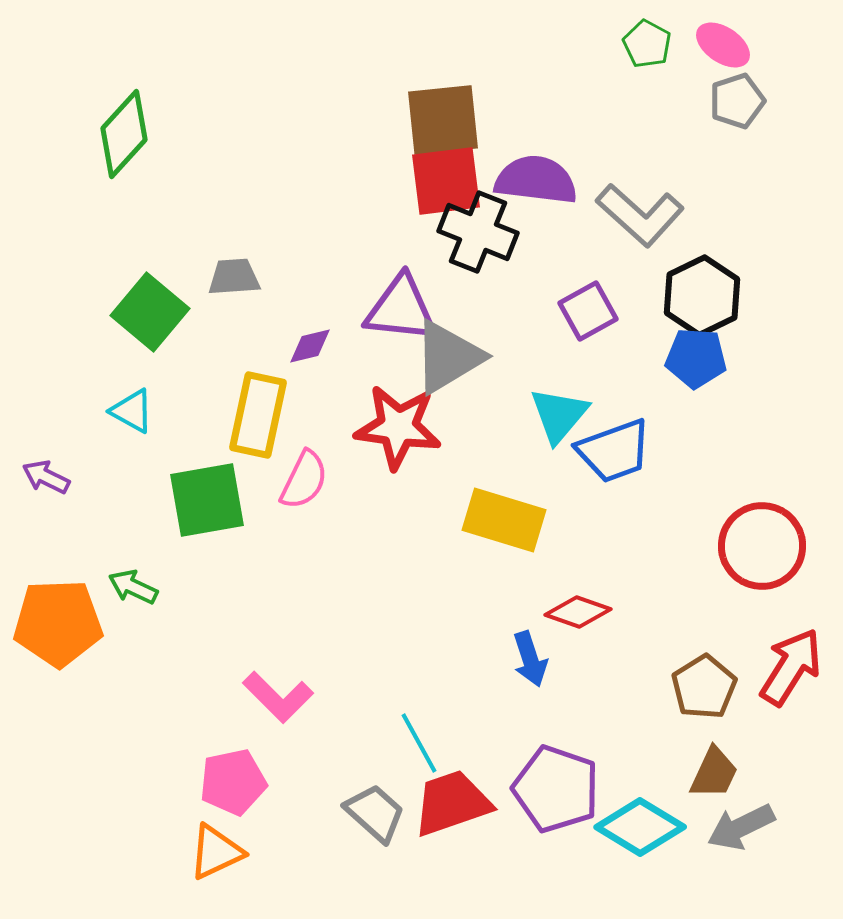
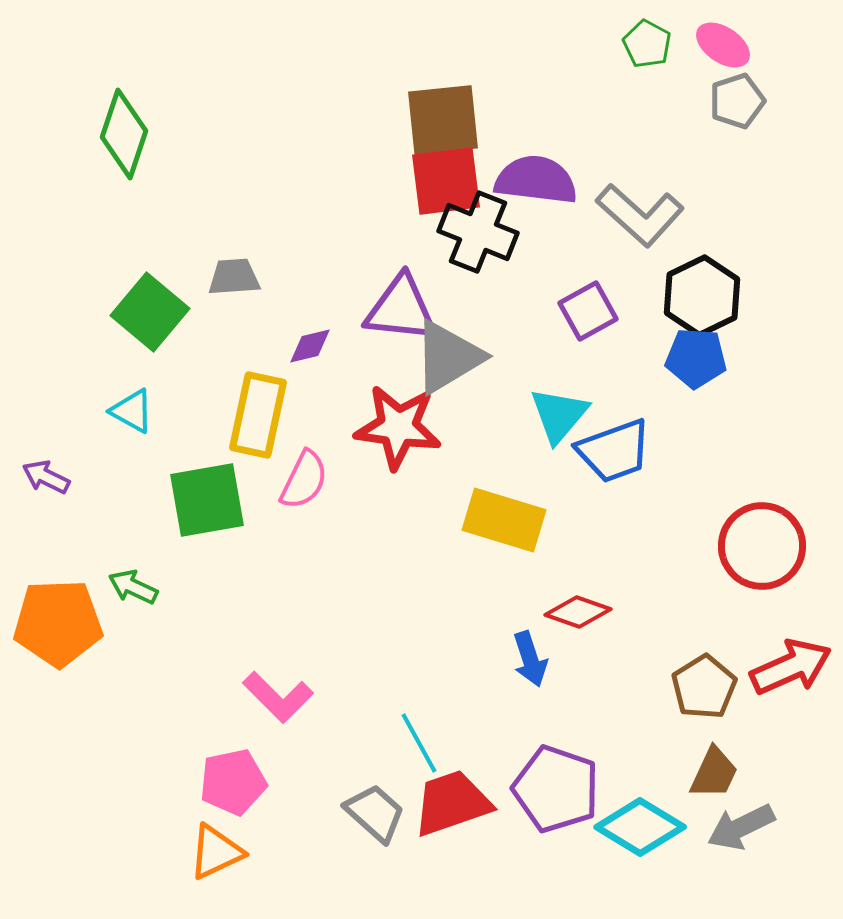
green diamond at (124, 134): rotated 24 degrees counterclockwise
red arrow at (791, 667): rotated 34 degrees clockwise
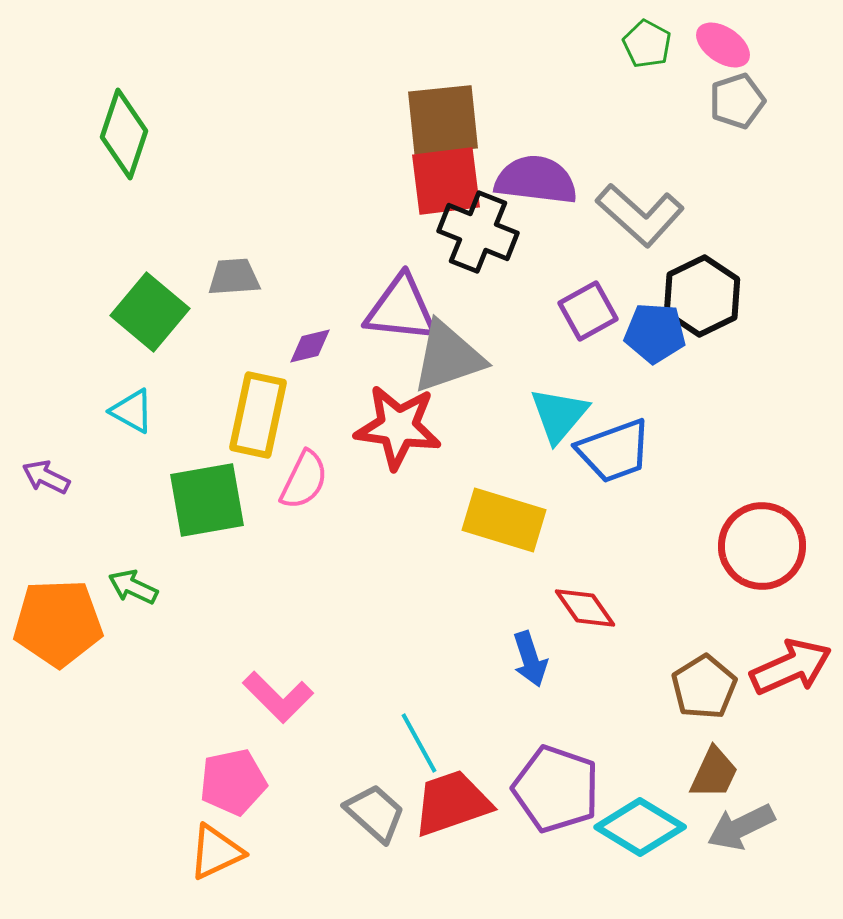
gray triangle at (448, 357): rotated 12 degrees clockwise
blue pentagon at (696, 358): moved 41 px left, 25 px up
red diamond at (578, 612): moved 7 px right, 4 px up; rotated 36 degrees clockwise
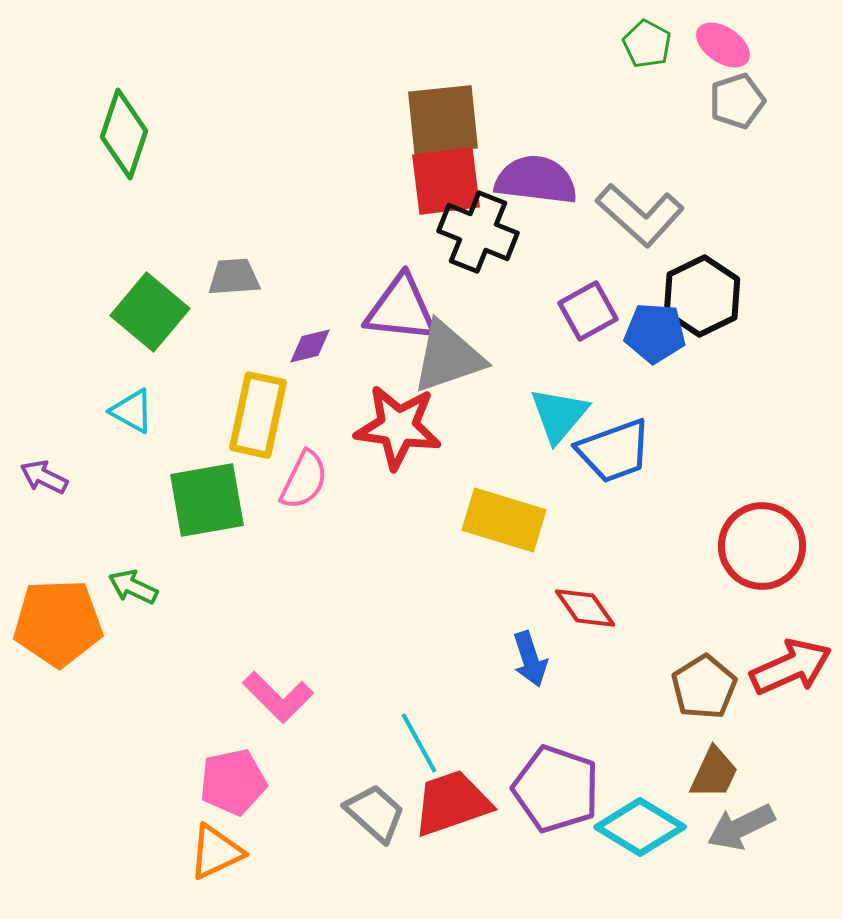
purple arrow at (46, 477): moved 2 px left
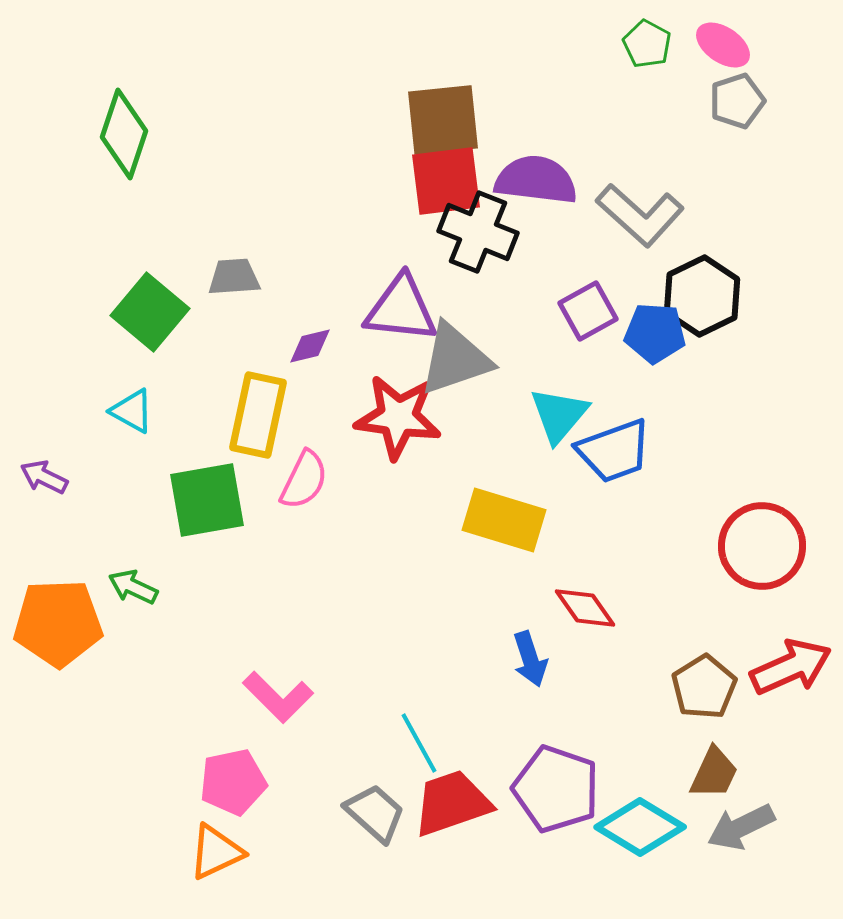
gray triangle at (448, 357): moved 7 px right, 2 px down
red star at (398, 427): moved 10 px up
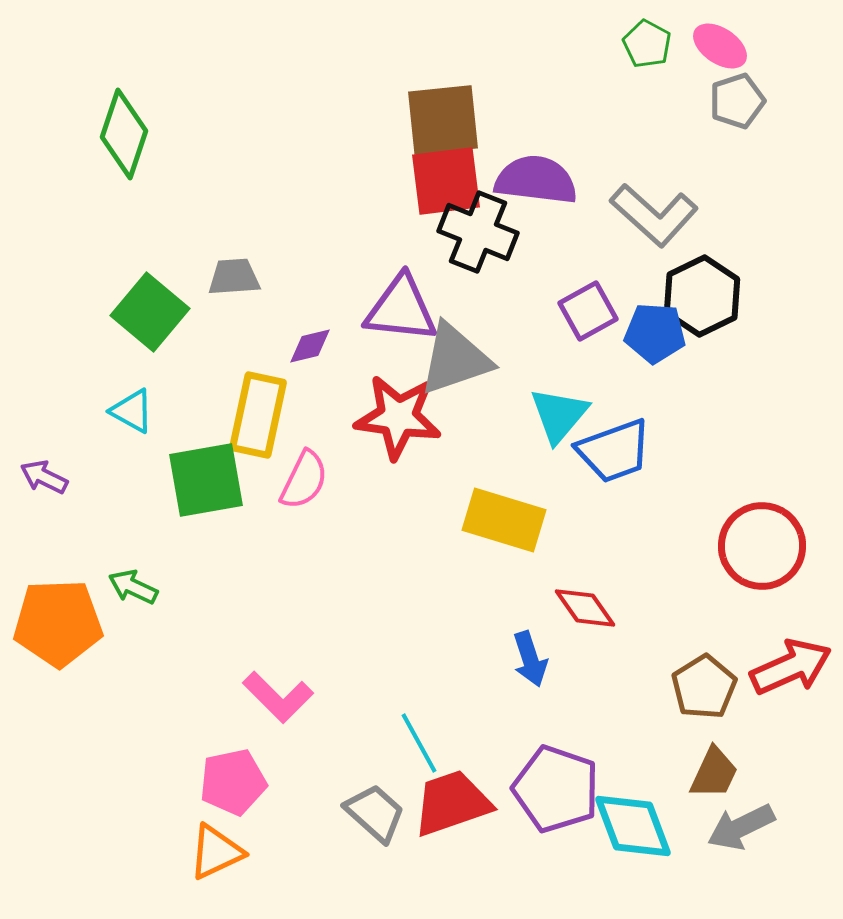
pink ellipse at (723, 45): moved 3 px left, 1 px down
gray L-shape at (640, 215): moved 14 px right
green square at (207, 500): moved 1 px left, 20 px up
cyan diamond at (640, 827): moved 7 px left, 1 px up; rotated 38 degrees clockwise
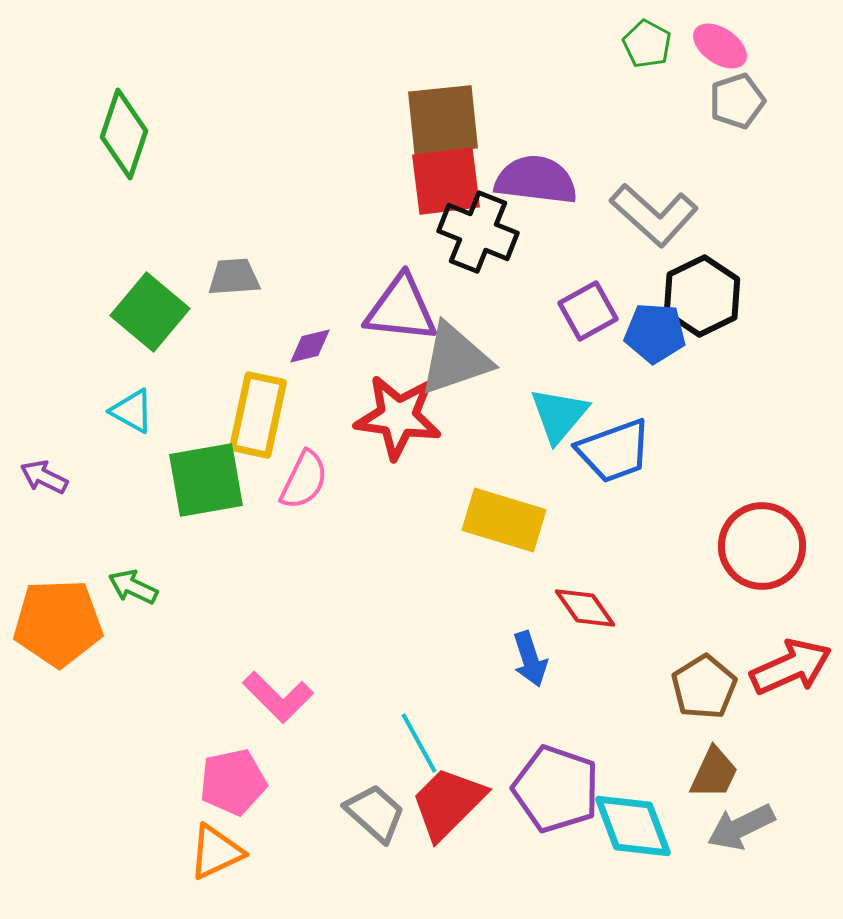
red trapezoid at (452, 803): moved 4 px left; rotated 26 degrees counterclockwise
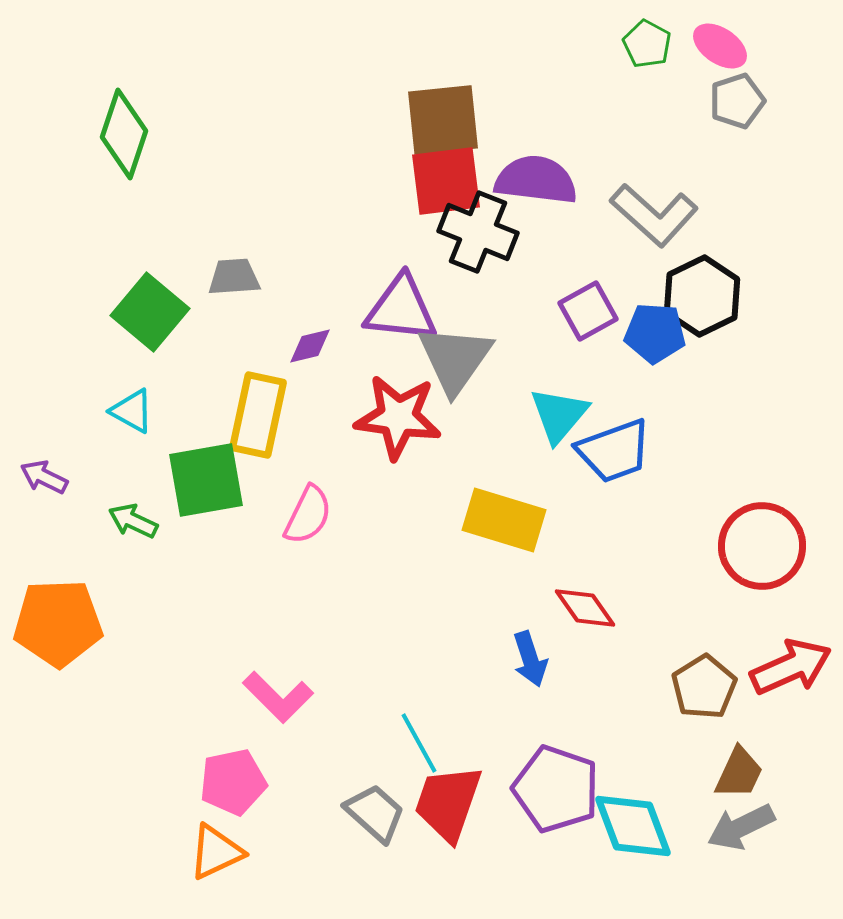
gray triangle at (455, 359): rotated 36 degrees counterclockwise
pink semicircle at (304, 480): moved 4 px right, 35 px down
green arrow at (133, 587): moved 66 px up
brown trapezoid at (714, 773): moved 25 px right
red trapezoid at (448, 803): rotated 26 degrees counterclockwise
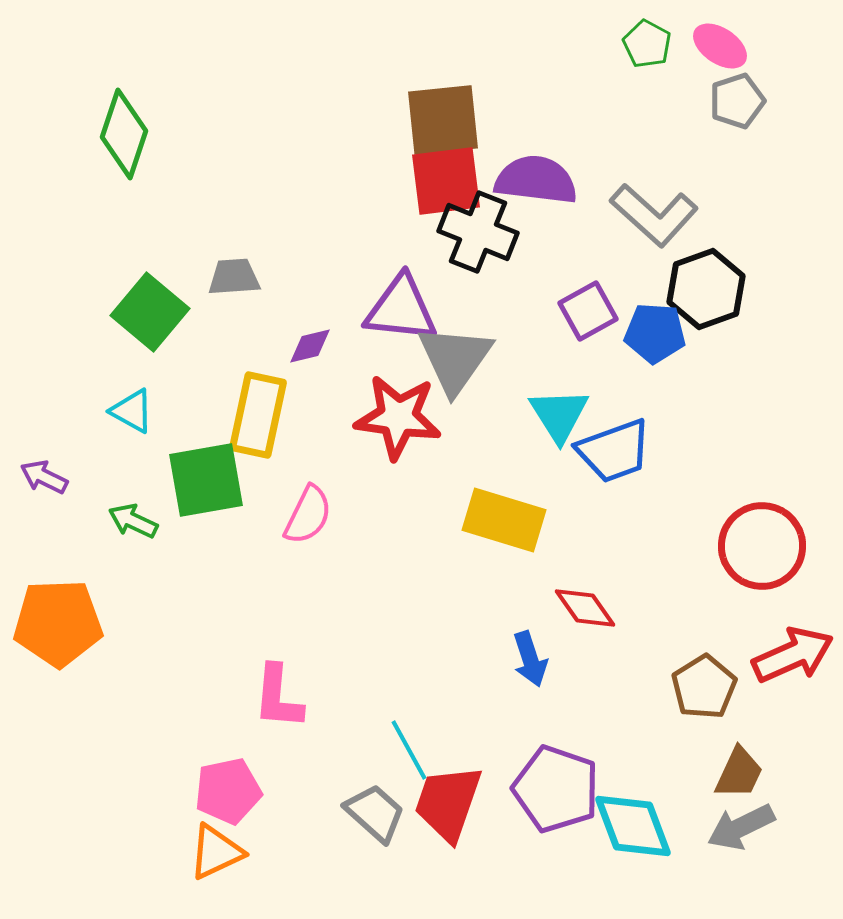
black hexagon at (702, 296): moved 4 px right, 7 px up; rotated 6 degrees clockwise
cyan triangle at (559, 415): rotated 12 degrees counterclockwise
red arrow at (791, 667): moved 2 px right, 12 px up
pink L-shape at (278, 697): rotated 50 degrees clockwise
cyan line at (419, 743): moved 10 px left, 7 px down
pink pentagon at (233, 782): moved 5 px left, 9 px down
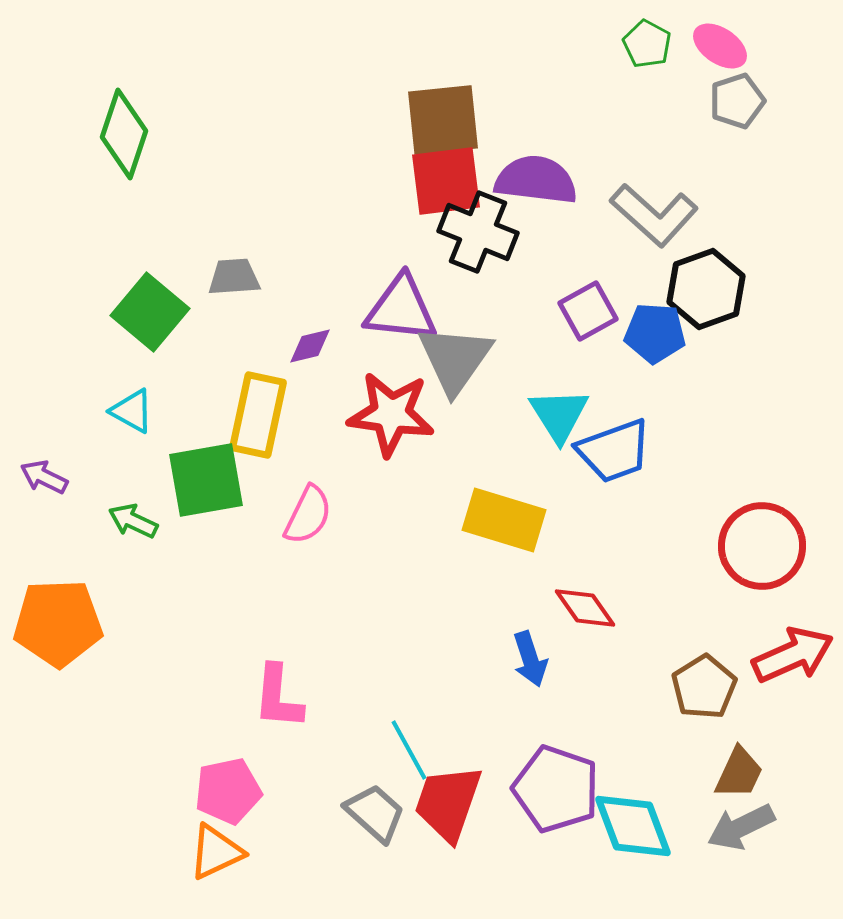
red star at (398, 417): moved 7 px left, 3 px up
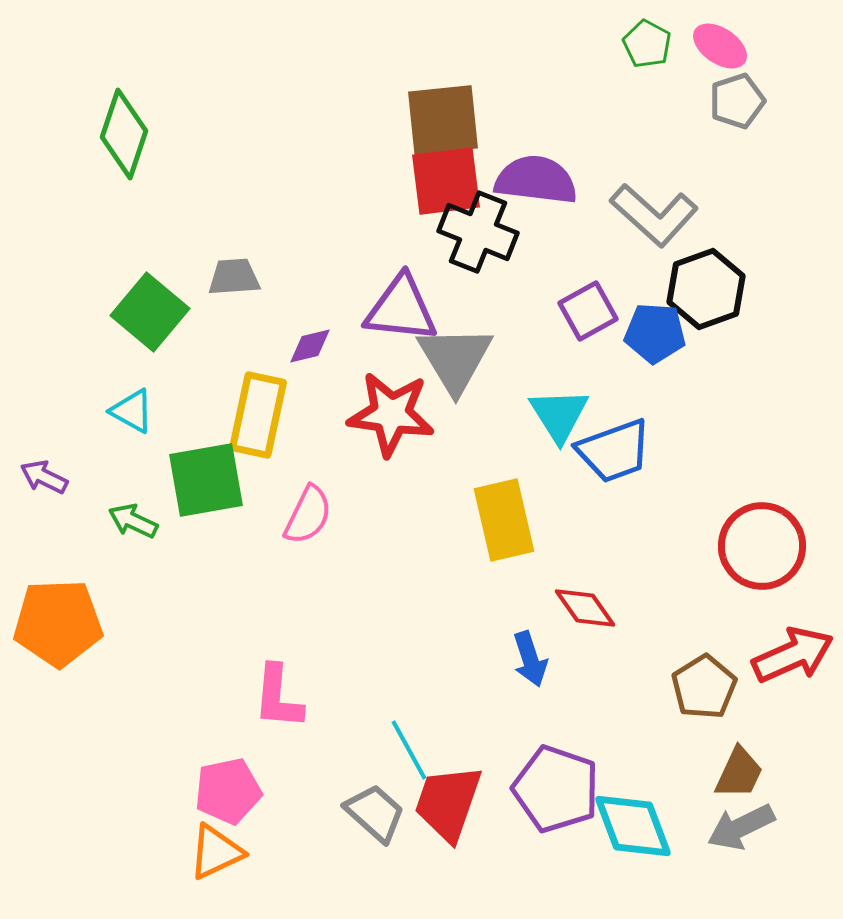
gray triangle at (455, 359): rotated 6 degrees counterclockwise
yellow rectangle at (504, 520): rotated 60 degrees clockwise
